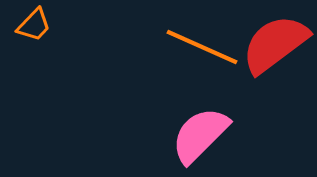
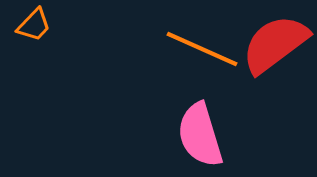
orange line: moved 2 px down
pink semicircle: rotated 62 degrees counterclockwise
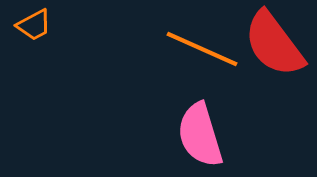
orange trapezoid: rotated 18 degrees clockwise
red semicircle: moved 1 px left; rotated 90 degrees counterclockwise
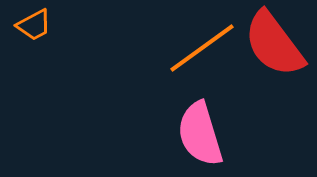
orange line: moved 1 px up; rotated 60 degrees counterclockwise
pink semicircle: moved 1 px up
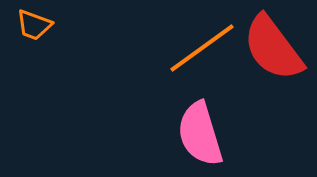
orange trapezoid: rotated 48 degrees clockwise
red semicircle: moved 1 px left, 4 px down
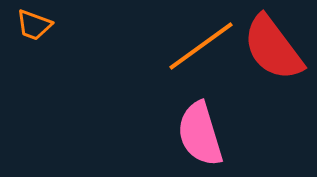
orange line: moved 1 px left, 2 px up
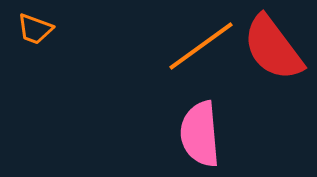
orange trapezoid: moved 1 px right, 4 px down
pink semicircle: rotated 12 degrees clockwise
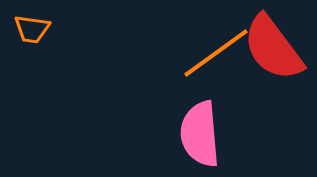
orange trapezoid: moved 3 px left; rotated 12 degrees counterclockwise
orange line: moved 15 px right, 7 px down
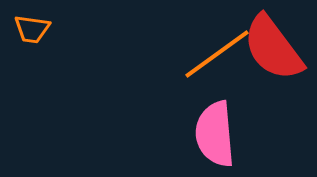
orange line: moved 1 px right, 1 px down
pink semicircle: moved 15 px right
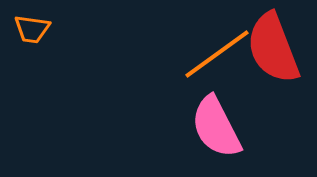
red semicircle: rotated 16 degrees clockwise
pink semicircle: moved 1 px right, 7 px up; rotated 22 degrees counterclockwise
